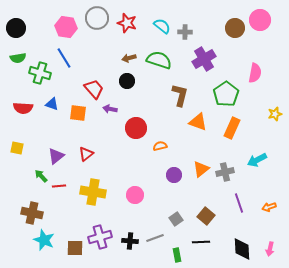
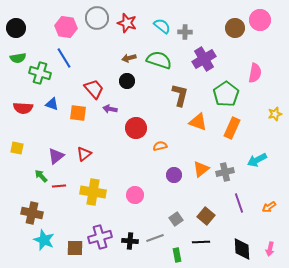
red triangle at (86, 154): moved 2 px left
orange arrow at (269, 207): rotated 16 degrees counterclockwise
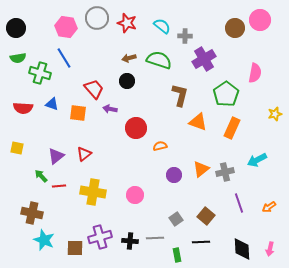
gray cross at (185, 32): moved 4 px down
gray line at (155, 238): rotated 18 degrees clockwise
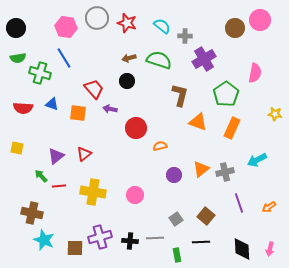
yellow star at (275, 114): rotated 24 degrees clockwise
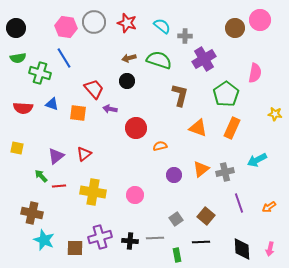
gray circle at (97, 18): moved 3 px left, 4 px down
orange triangle at (198, 122): moved 6 px down
